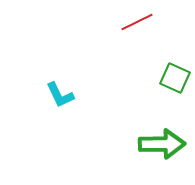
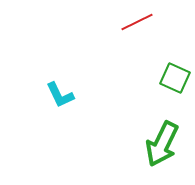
green arrow: rotated 117 degrees clockwise
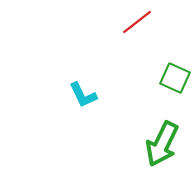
red line: rotated 12 degrees counterclockwise
cyan L-shape: moved 23 px right
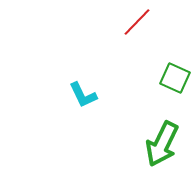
red line: rotated 8 degrees counterclockwise
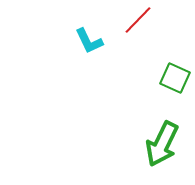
red line: moved 1 px right, 2 px up
cyan L-shape: moved 6 px right, 54 px up
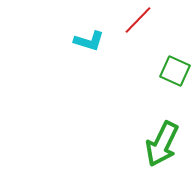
cyan L-shape: rotated 48 degrees counterclockwise
green square: moved 7 px up
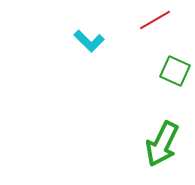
red line: moved 17 px right; rotated 16 degrees clockwise
cyan L-shape: rotated 28 degrees clockwise
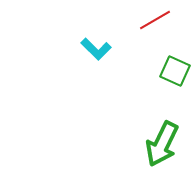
cyan L-shape: moved 7 px right, 8 px down
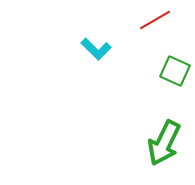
green arrow: moved 2 px right, 1 px up
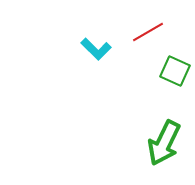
red line: moved 7 px left, 12 px down
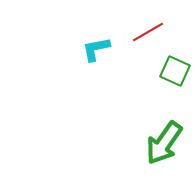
cyan L-shape: rotated 124 degrees clockwise
green arrow: rotated 9 degrees clockwise
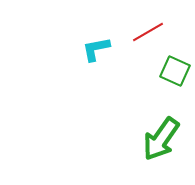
green arrow: moved 3 px left, 4 px up
